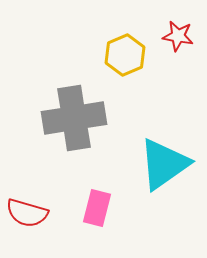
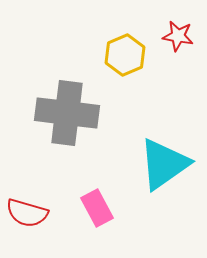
gray cross: moved 7 px left, 5 px up; rotated 16 degrees clockwise
pink rectangle: rotated 42 degrees counterclockwise
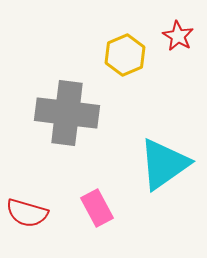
red star: rotated 20 degrees clockwise
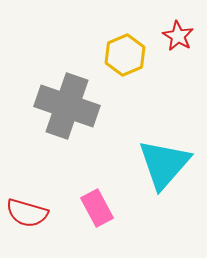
gray cross: moved 7 px up; rotated 12 degrees clockwise
cyan triangle: rotated 14 degrees counterclockwise
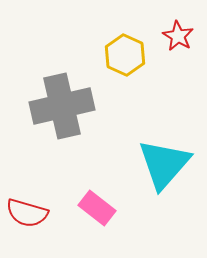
yellow hexagon: rotated 12 degrees counterclockwise
gray cross: moved 5 px left; rotated 32 degrees counterclockwise
pink rectangle: rotated 24 degrees counterclockwise
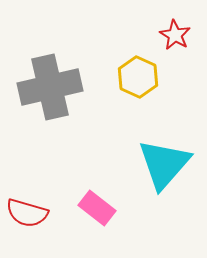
red star: moved 3 px left, 1 px up
yellow hexagon: moved 13 px right, 22 px down
gray cross: moved 12 px left, 19 px up
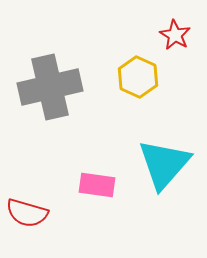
pink rectangle: moved 23 px up; rotated 30 degrees counterclockwise
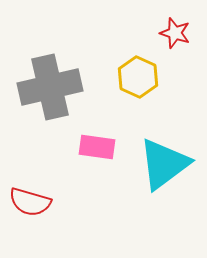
red star: moved 2 px up; rotated 12 degrees counterclockwise
cyan triangle: rotated 12 degrees clockwise
pink rectangle: moved 38 px up
red semicircle: moved 3 px right, 11 px up
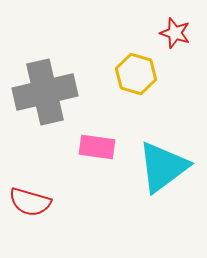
yellow hexagon: moved 2 px left, 3 px up; rotated 9 degrees counterclockwise
gray cross: moved 5 px left, 5 px down
cyan triangle: moved 1 px left, 3 px down
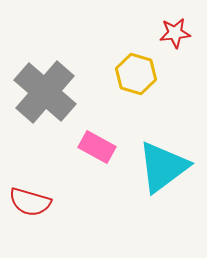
red star: rotated 24 degrees counterclockwise
gray cross: rotated 36 degrees counterclockwise
pink rectangle: rotated 21 degrees clockwise
